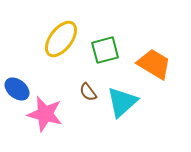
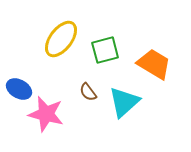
blue ellipse: moved 2 px right; rotated 10 degrees counterclockwise
cyan triangle: moved 2 px right
pink star: moved 1 px right
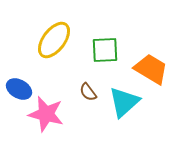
yellow ellipse: moved 7 px left, 1 px down
green square: rotated 12 degrees clockwise
orange trapezoid: moved 3 px left, 5 px down
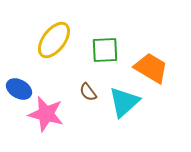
orange trapezoid: moved 1 px up
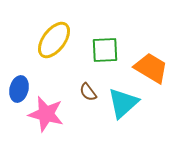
blue ellipse: rotated 75 degrees clockwise
cyan triangle: moved 1 px left, 1 px down
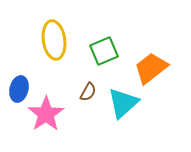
yellow ellipse: rotated 45 degrees counterclockwise
green square: moved 1 px left, 1 px down; rotated 20 degrees counterclockwise
orange trapezoid: rotated 69 degrees counterclockwise
brown semicircle: rotated 114 degrees counterclockwise
pink star: rotated 24 degrees clockwise
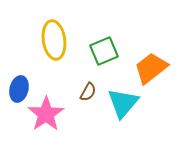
cyan triangle: rotated 8 degrees counterclockwise
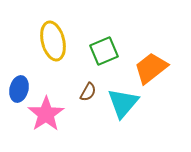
yellow ellipse: moved 1 px left, 1 px down; rotated 6 degrees counterclockwise
